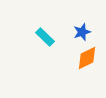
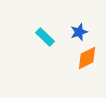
blue star: moved 3 px left
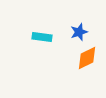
cyan rectangle: moved 3 px left; rotated 36 degrees counterclockwise
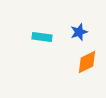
orange diamond: moved 4 px down
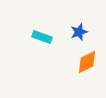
cyan rectangle: rotated 12 degrees clockwise
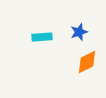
cyan rectangle: rotated 24 degrees counterclockwise
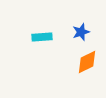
blue star: moved 2 px right
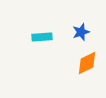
orange diamond: moved 1 px down
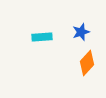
orange diamond: rotated 20 degrees counterclockwise
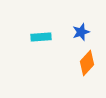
cyan rectangle: moved 1 px left
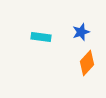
cyan rectangle: rotated 12 degrees clockwise
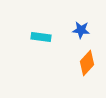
blue star: moved 2 px up; rotated 24 degrees clockwise
